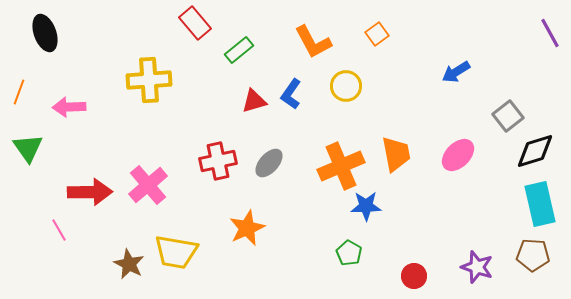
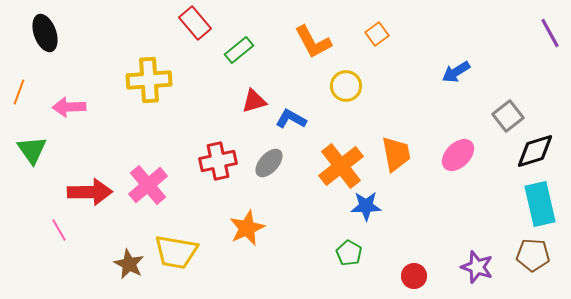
blue L-shape: moved 25 px down; rotated 84 degrees clockwise
green triangle: moved 4 px right, 2 px down
orange cross: rotated 15 degrees counterclockwise
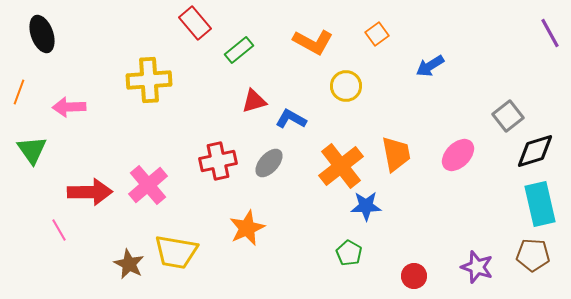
black ellipse: moved 3 px left, 1 px down
orange L-shape: rotated 33 degrees counterclockwise
blue arrow: moved 26 px left, 6 px up
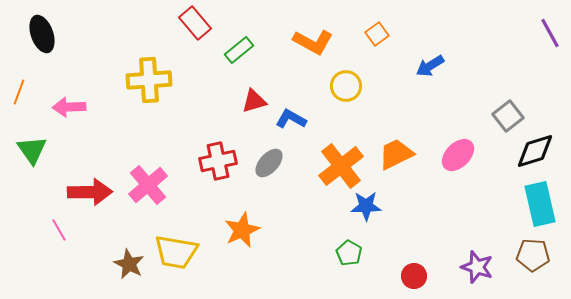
orange trapezoid: rotated 105 degrees counterclockwise
orange star: moved 5 px left, 2 px down
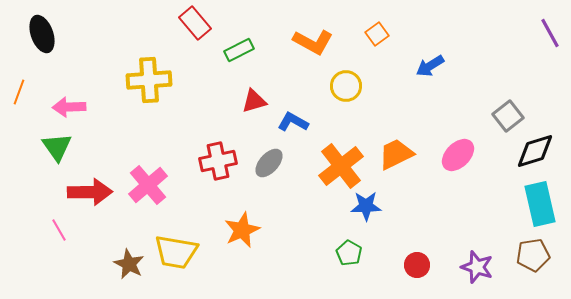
green rectangle: rotated 12 degrees clockwise
blue L-shape: moved 2 px right, 3 px down
green triangle: moved 25 px right, 3 px up
brown pentagon: rotated 12 degrees counterclockwise
red circle: moved 3 px right, 11 px up
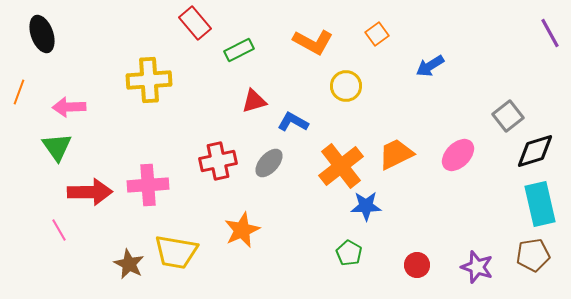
pink cross: rotated 36 degrees clockwise
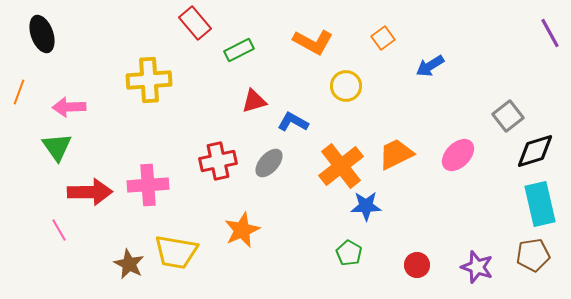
orange square: moved 6 px right, 4 px down
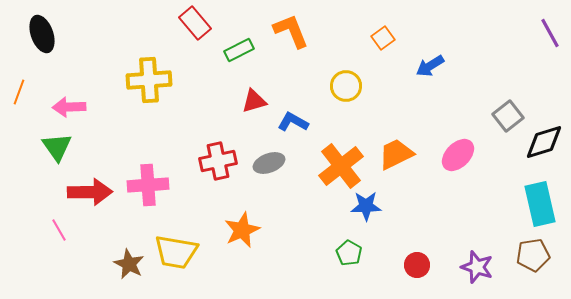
orange L-shape: moved 22 px left, 11 px up; rotated 141 degrees counterclockwise
black diamond: moved 9 px right, 9 px up
gray ellipse: rotated 28 degrees clockwise
